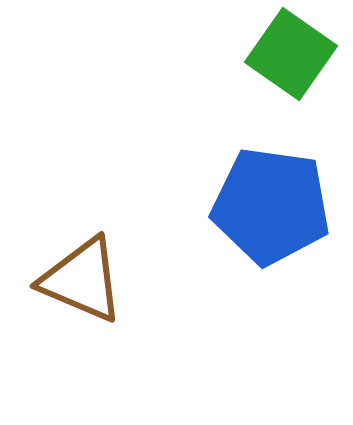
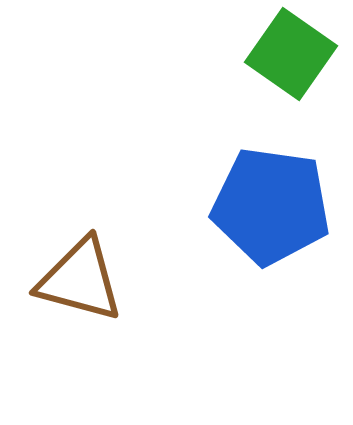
brown triangle: moved 2 px left; rotated 8 degrees counterclockwise
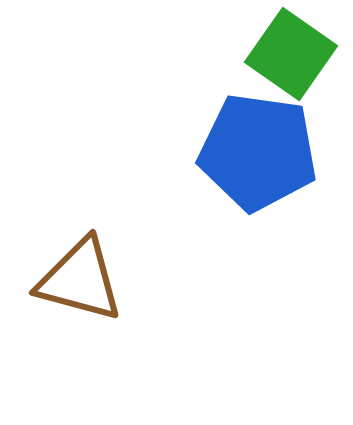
blue pentagon: moved 13 px left, 54 px up
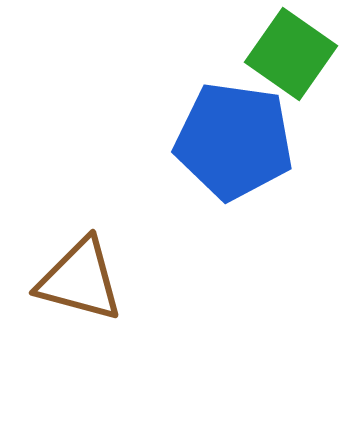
blue pentagon: moved 24 px left, 11 px up
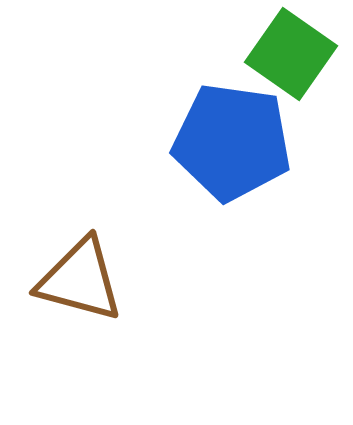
blue pentagon: moved 2 px left, 1 px down
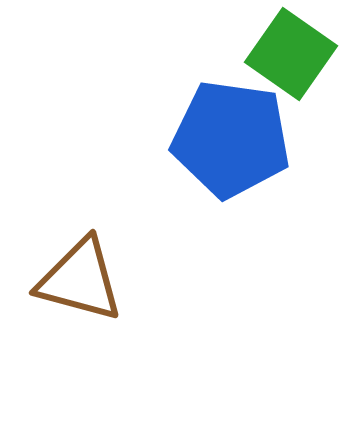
blue pentagon: moved 1 px left, 3 px up
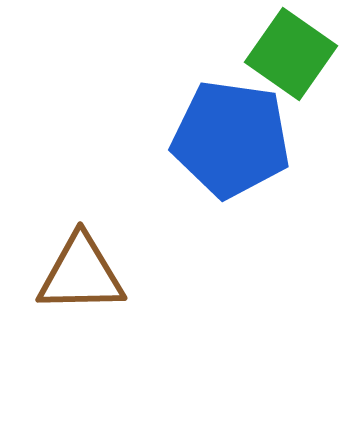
brown triangle: moved 1 px right, 6 px up; rotated 16 degrees counterclockwise
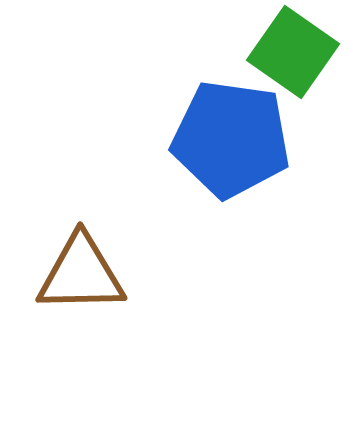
green square: moved 2 px right, 2 px up
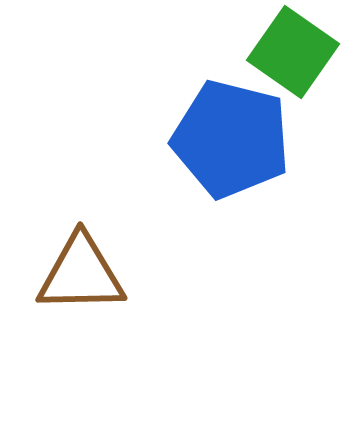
blue pentagon: rotated 6 degrees clockwise
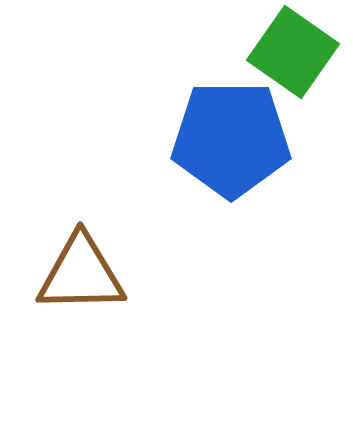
blue pentagon: rotated 14 degrees counterclockwise
